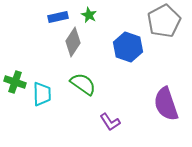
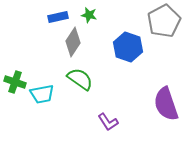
green star: rotated 14 degrees counterclockwise
green semicircle: moved 3 px left, 5 px up
cyan trapezoid: rotated 80 degrees clockwise
purple L-shape: moved 2 px left
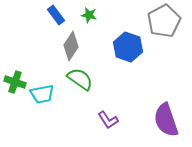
blue rectangle: moved 2 px left, 2 px up; rotated 66 degrees clockwise
gray diamond: moved 2 px left, 4 px down
purple semicircle: moved 16 px down
purple L-shape: moved 2 px up
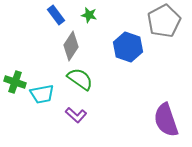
purple L-shape: moved 32 px left, 5 px up; rotated 15 degrees counterclockwise
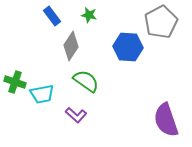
blue rectangle: moved 4 px left, 1 px down
gray pentagon: moved 3 px left, 1 px down
blue hexagon: rotated 16 degrees counterclockwise
green semicircle: moved 6 px right, 2 px down
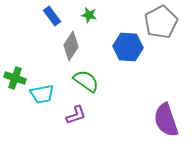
green cross: moved 4 px up
purple L-shape: rotated 60 degrees counterclockwise
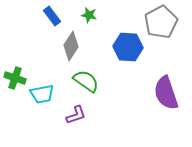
purple semicircle: moved 27 px up
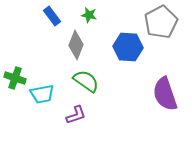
gray diamond: moved 5 px right, 1 px up; rotated 12 degrees counterclockwise
purple semicircle: moved 1 px left, 1 px down
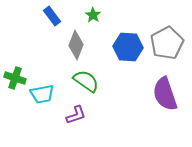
green star: moved 4 px right; rotated 21 degrees clockwise
gray pentagon: moved 6 px right, 21 px down
